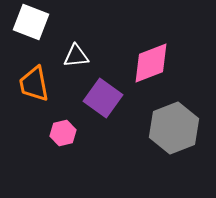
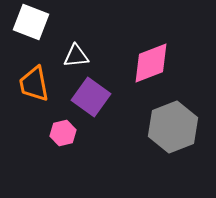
purple square: moved 12 px left, 1 px up
gray hexagon: moved 1 px left, 1 px up
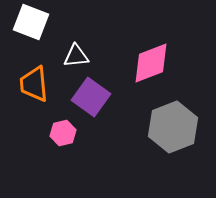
orange trapezoid: rotated 6 degrees clockwise
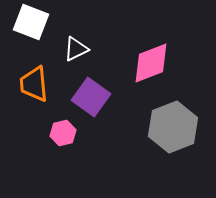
white triangle: moved 7 px up; rotated 20 degrees counterclockwise
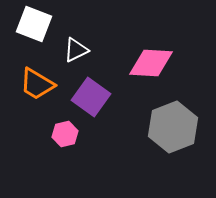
white square: moved 3 px right, 2 px down
white triangle: moved 1 px down
pink diamond: rotated 24 degrees clockwise
orange trapezoid: moved 3 px right; rotated 54 degrees counterclockwise
pink hexagon: moved 2 px right, 1 px down
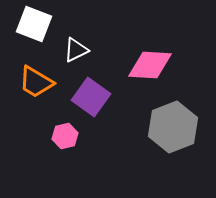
pink diamond: moved 1 px left, 2 px down
orange trapezoid: moved 1 px left, 2 px up
pink hexagon: moved 2 px down
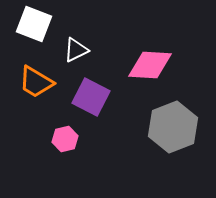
purple square: rotated 9 degrees counterclockwise
pink hexagon: moved 3 px down
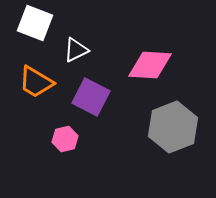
white square: moved 1 px right, 1 px up
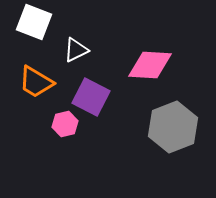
white square: moved 1 px left, 1 px up
pink hexagon: moved 15 px up
